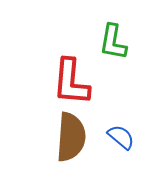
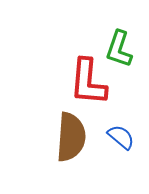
green L-shape: moved 6 px right, 7 px down; rotated 9 degrees clockwise
red L-shape: moved 17 px right
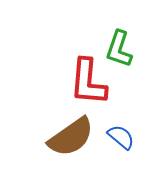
brown semicircle: rotated 51 degrees clockwise
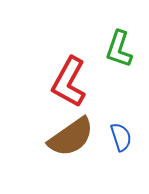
red L-shape: moved 19 px left; rotated 24 degrees clockwise
blue semicircle: rotated 32 degrees clockwise
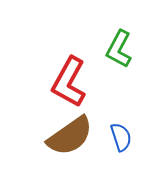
green L-shape: rotated 9 degrees clockwise
brown semicircle: moved 1 px left, 1 px up
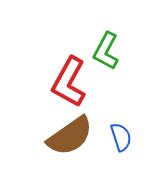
green L-shape: moved 13 px left, 2 px down
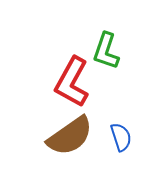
green L-shape: rotated 9 degrees counterclockwise
red L-shape: moved 3 px right
